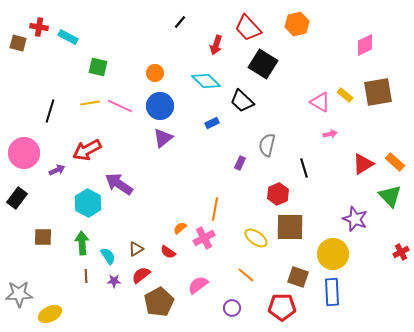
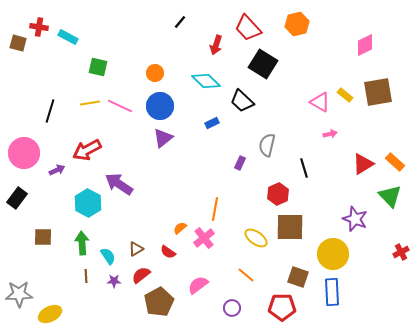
pink cross at (204, 238): rotated 10 degrees counterclockwise
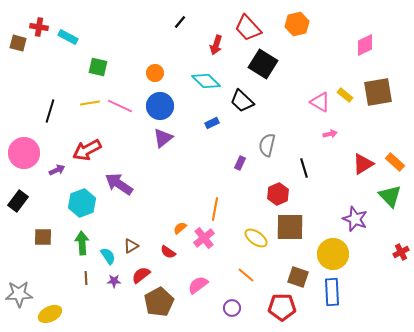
black rectangle at (17, 198): moved 1 px right, 3 px down
cyan hexagon at (88, 203): moved 6 px left; rotated 12 degrees clockwise
brown triangle at (136, 249): moved 5 px left, 3 px up
brown line at (86, 276): moved 2 px down
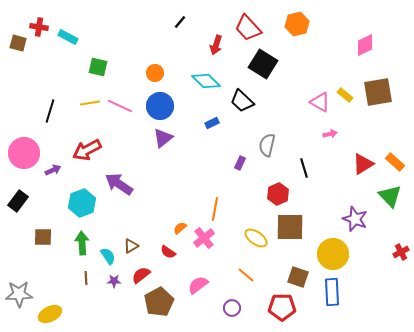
purple arrow at (57, 170): moved 4 px left
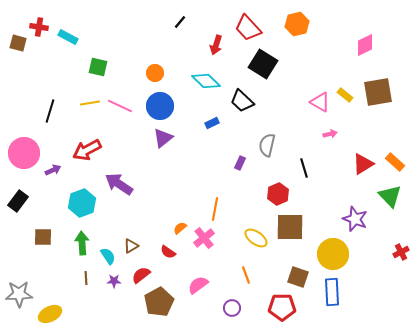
orange line at (246, 275): rotated 30 degrees clockwise
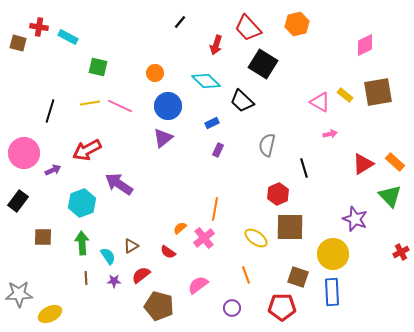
blue circle at (160, 106): moved 8 px right
purple rectangle at (240, 163): moved 22 px left, 13 px up
brown pentagon at (159, 302): moved 4 px down; rotated 28 degrees counterclockwise
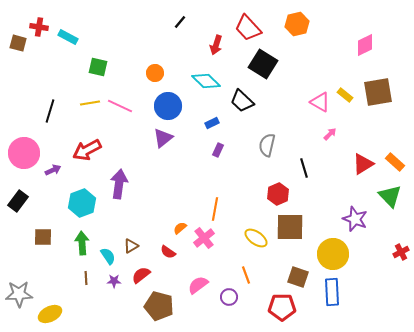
pink arrow at (330, 134): rotated 32 degrees counterclockwise
purple arrow at (119, 184): rotated 64 degrees clockwise
purple circle at (232, 308): moved 3 px left, 11 px up
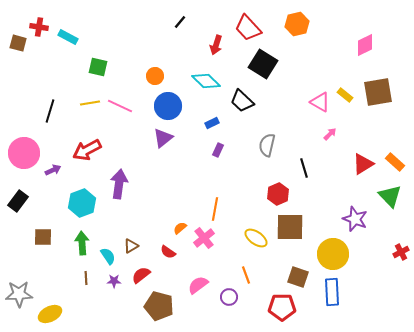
orange circle at (155, 73): moved 3 px down
